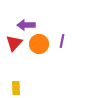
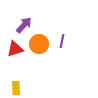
purple arrow: moved 2 px left; rotated 132 degrees clockwise
red triangle: moved 1 px right, 6 px down; rotated 30 degrees clockwise
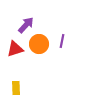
purple arrow: moved 2 px right
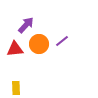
purple line: rotated 40 degrees clockwise
red triangle: rotated 12 degrees clockwise
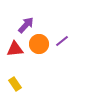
yellow rectangle: moved 1 px left, 4 px up; rotated 32 degrees counterclockwise
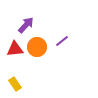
orange circle: moved 2 px left, 3 px down
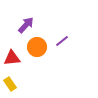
red triangle: moved 3 px left, 9 px down
yellow rectangle: moved 5 px left
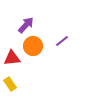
orange circle: moved 4 px left, 1 px up
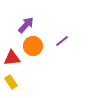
yellow rectangle: moved 1 px right, 2 px up
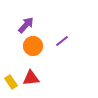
red triangle: moved 19 px right, 20 px down
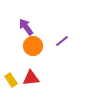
purple arrow: moved 2 px down; rotated 78 degrees counterclockwise
yellow rectangle: moved 2 px up
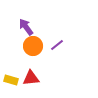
purple line: moved 5 px left, 4 px down
yellow rectangle: rotated 40 degrees counterclockwise
